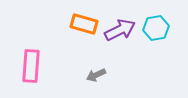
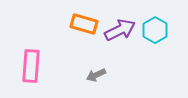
cyan hexagon: moved 1 px left, 2 px down; rotated 20 degrees counterclockwise
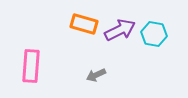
cyan hexagon: moved 1 px left, 4 px down; rotated 20 degrees counterclockwise
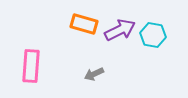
cyan hexagon: moved 1 px left, 1 px down
gray arrow: moved 2 px left, 1 px up
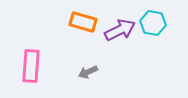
orange rectangle: moved 1 px left, 2 px up
cyan hexagon: moved 12 px up
gray arrow: moved 6 px left, 2 px up
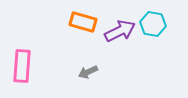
cyan hexagon: moved 1 px down
purple arrow: moved 1 px down
pink rectangle: moved 9 px left
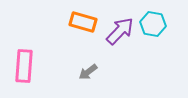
purple arrow: rotated 20 degrees counterclockwise
pink rectangle: moved 2 px right
gray arrow: rotated 12 degrees counterclockwise
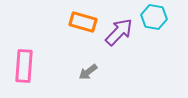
cyan hexagon: moved 1 px right, 7 px up
purple arrow: moved 1 px left, 1 px down
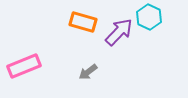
cyan hexagon: moved 5 px left; rotated 15 degrees clockwise
pink rectangle: rotated 64 degrees clockwise
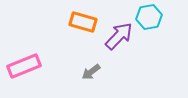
cyan hexagon: rotated 25 degrees clockwise
purple arrow: moved 4 px down
gray arrow: moved 3 px right
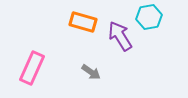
purple arrow: moved 1 px right; rotated 76 degrees counterclockwise
pink rectangle: moved 8 px right, 2 px down; rotated 44 degrees counterclockwise
gray arrow: rotated 108 degrees counterclockwise
